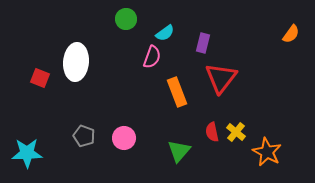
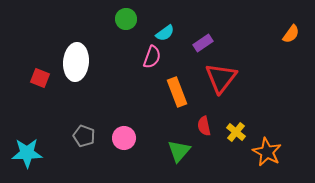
purple rectangle: rotated 42 degrees clockwise
red semicircle: moved 8 px left, 6 px up
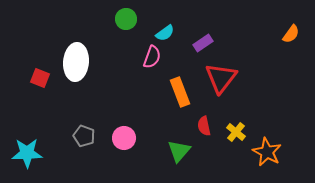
orange rectangle: moved 3 px right
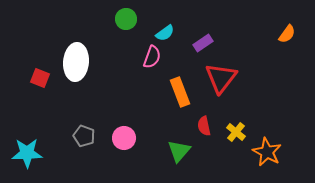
orange semicircle: moved 4 px left
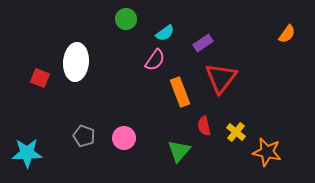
pink semicircle: moved 3 px right, 3 px down; rotated 15 degrees clockwise
orange star: rotated 16 degrees counterclockwise
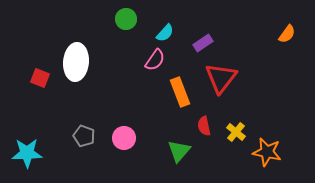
cyan semicircle: rotated 12 degrees counterclockwise
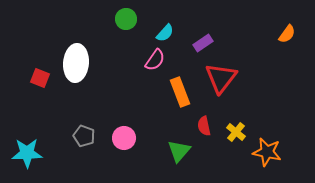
white ellipse: moved 1 px down
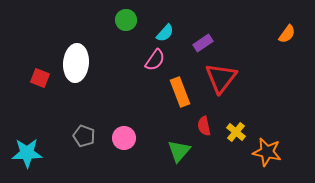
green circle: moved 1 px down
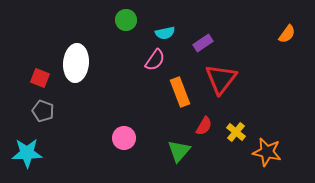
cyan semicircle: rotated 36 degrees clockwise
red triangle: moved 1 px down
red semicircle: rotated 138 degrees counterclockwise
gray pentagon: moved 41 px left, 25 px up
